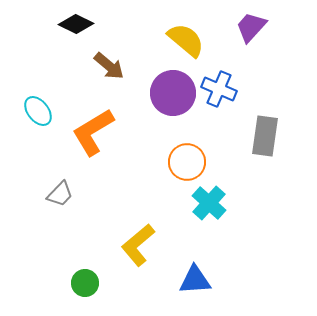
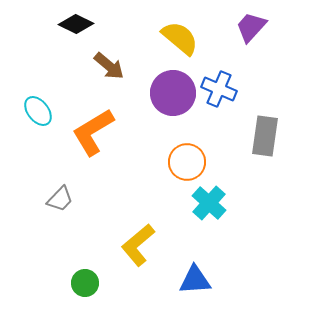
yellow semicircle: moved 6 px left, 2 px up
gray trapezoid: moved 5 px down
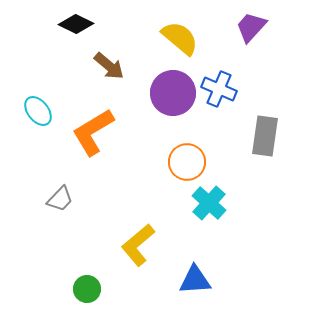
green circle: moved 2 px right, 6 px down
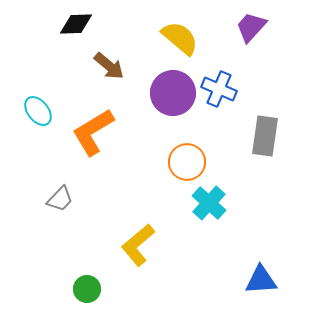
black diamond: rotated 28 degrees counterclockwise
blue triangle: moved 66 px right
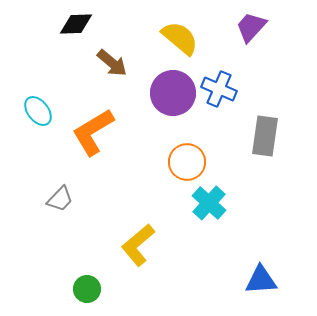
brown arrow: moved 3 px right, 3 px up
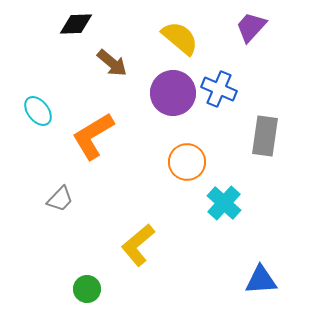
orange L-shape: moved 4 px down
cyan cross: moved 15 px right
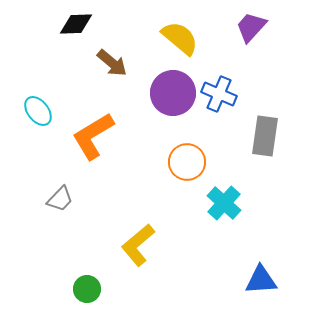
blue cross: moved 5 px down
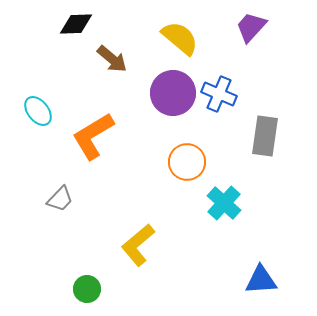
brown arrow: moved 4 px up
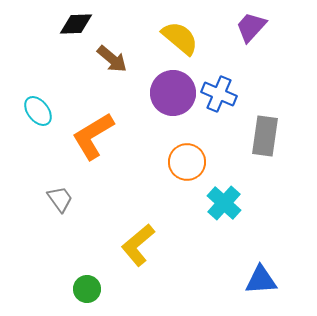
gray trapezoid: rotated 80 degrees counterclockwise
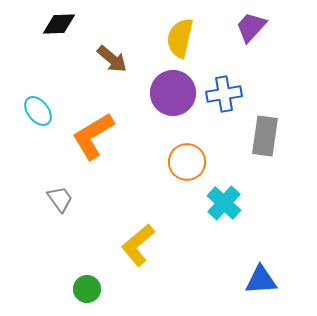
black diamond: moved 17 px left
yellow semicircle: rotated 117 degrees counterclockwise
blue cross: moved 5 px right; rotated 32 degrees counterclockwise
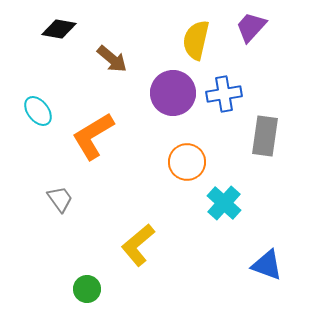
black diamond: moved 5 px down; rotated 12 degrees clockwise
yellow semicircle: moved 16 px right, 2 px down
blue triangle: moved 6 px right, 15 px up; rotated 24 degrees clockwise
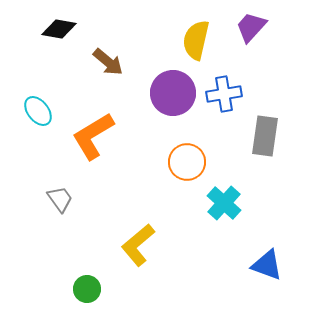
brown arrow: moved 4 px left, 3 px down
